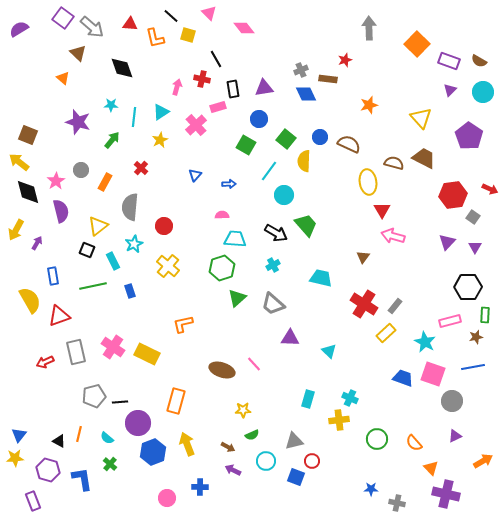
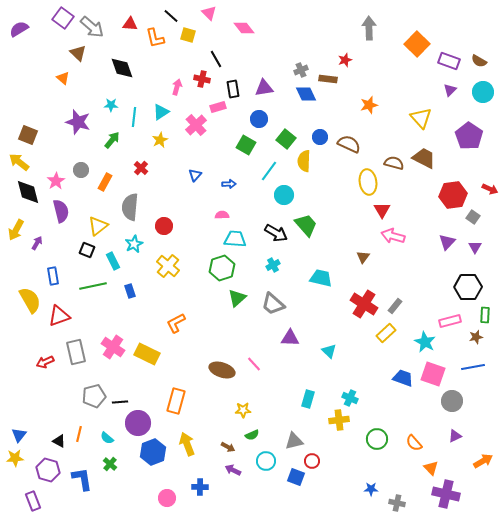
orange L-shape at (183, 324): moved 7 px left, 1 px up; rotated 15 degrees counterclockwise
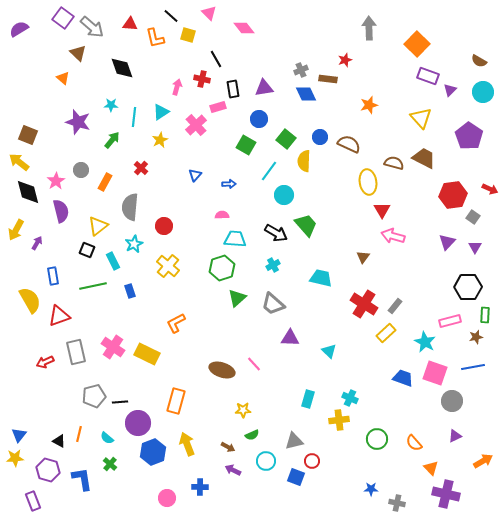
purple rectangle at (449, 61): moved 21 px left, 15 px down
pink square at (433, 374): moved 2 px right, 1 px up
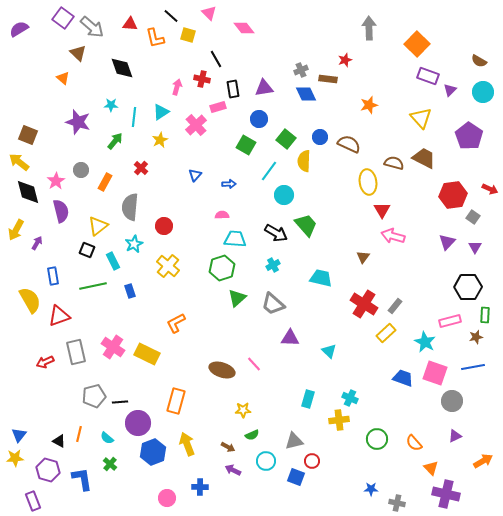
green arrow at (112, 140): moved 3 px right, 1 px down
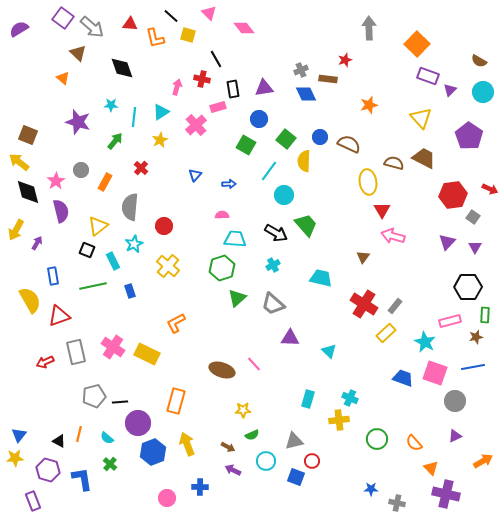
gray circle at (452, 401): moved 3 px right
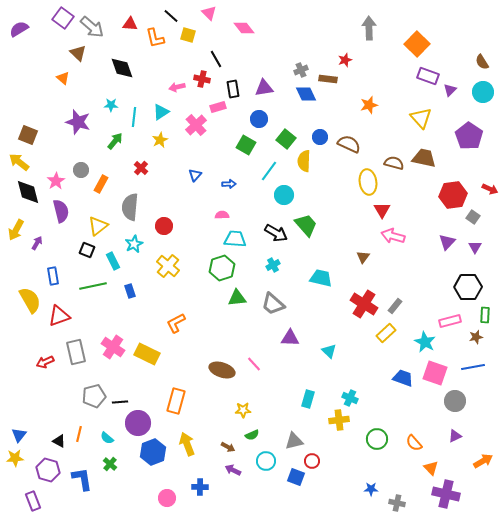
brown semicircle at (479, 61): moved 3 px right, 1 px down; rotated 28 degrees clockwise
pink arrow at (177, 87): rotated 119 degrees counterclockwise
brown trapezoid at (424, 158): rotated 15 degrees counterclockwise
orange rectangle at (105, 182): moved 4 px left, 2 px down
green triangle at (237, 298): rotated 36 degrees clockwise
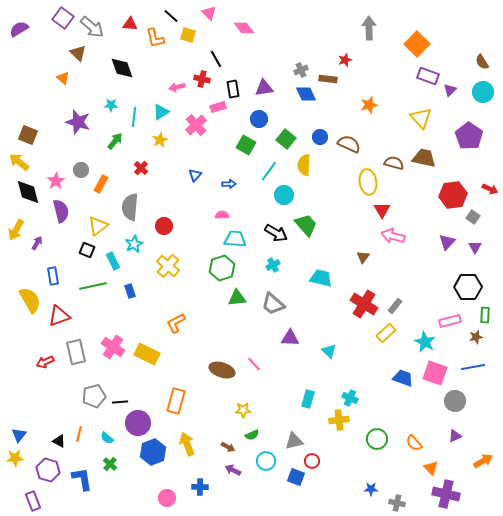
yellow semicircle at (304, 161): moved 4 px down
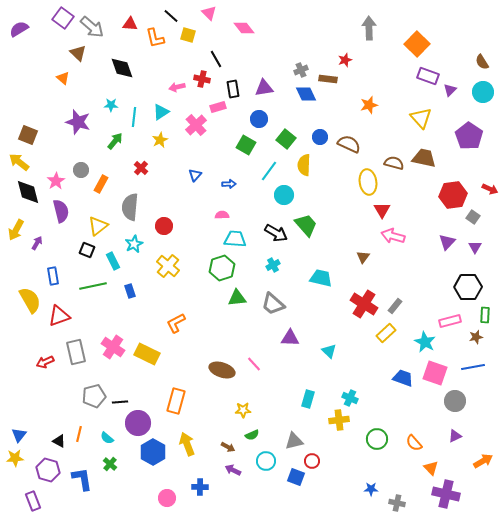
blue hexagon at (153, 452): rotated 10 degrees counterclockwise
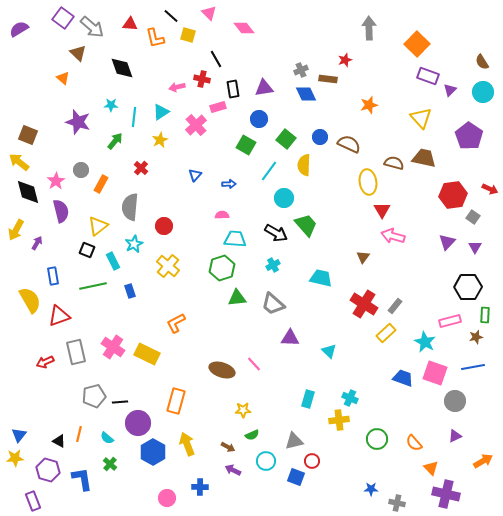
cyan circle at (284, 195): moved 3 px down
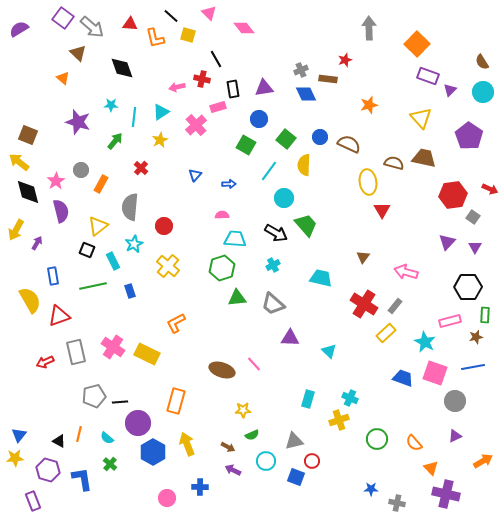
pink arrow at (393, 236): moved 13 px right, 36 px down
yellow cross at (339, 420): rotated 12 degrees counterclockwise
